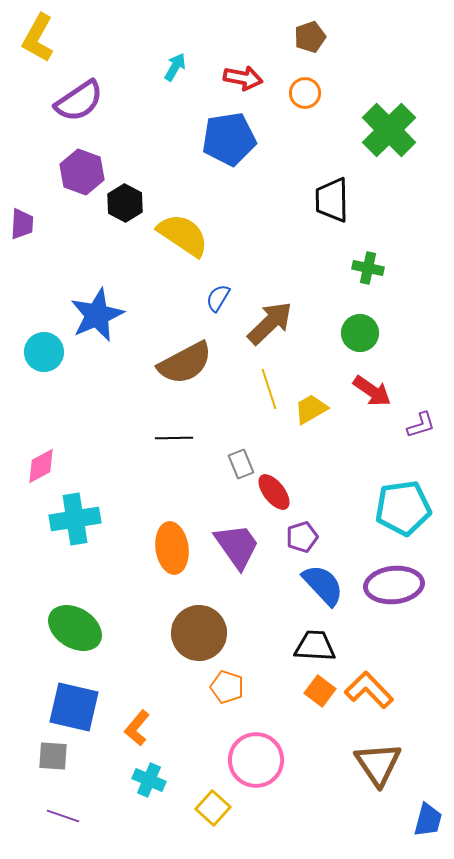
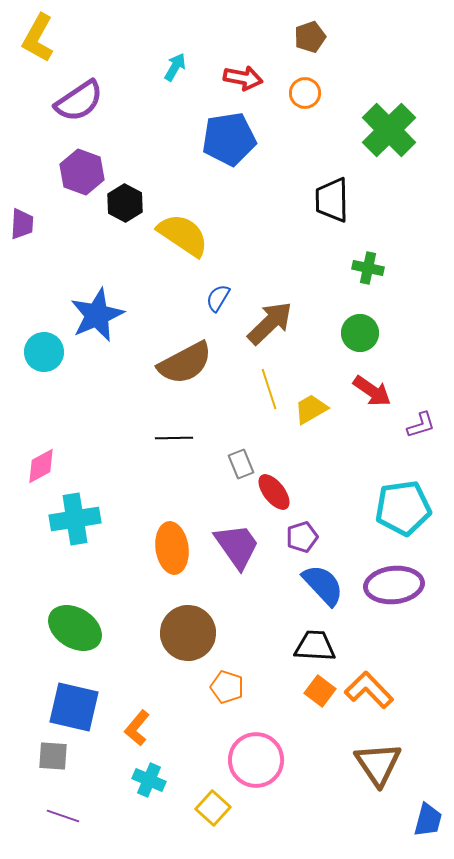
brown circle at (199, 633): moved 11 px left
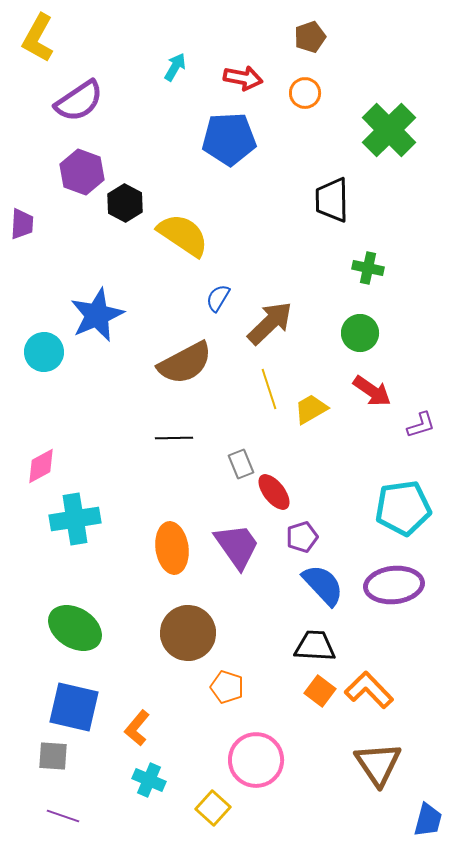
blue pentagon at (229, 139): rotated 6 degrees clockwise
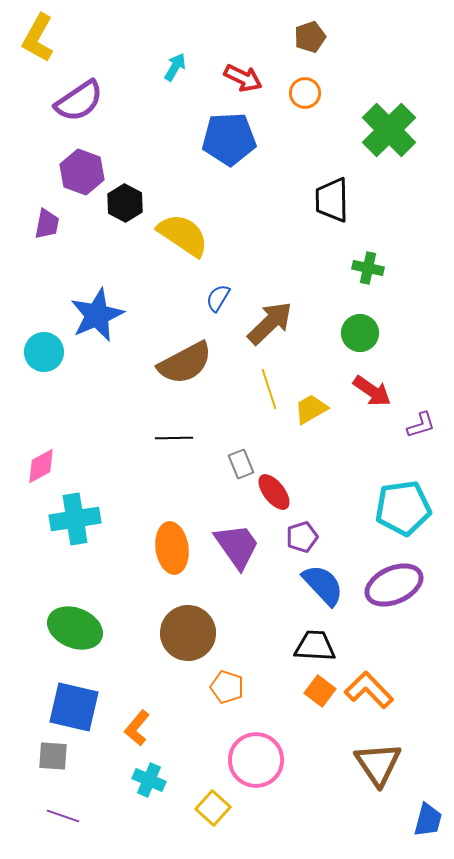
red arrow at (243, 78): rotated 15 degrees clockwise
purple trapezoid at (22, 224): moved 25 px right; rotated 8 degrees clockwise
purple ellipse at (394, 585): rotated 18 degrees counterclockwise
green ellipse at (75, 628): rotated 10 degrees counterclockwise
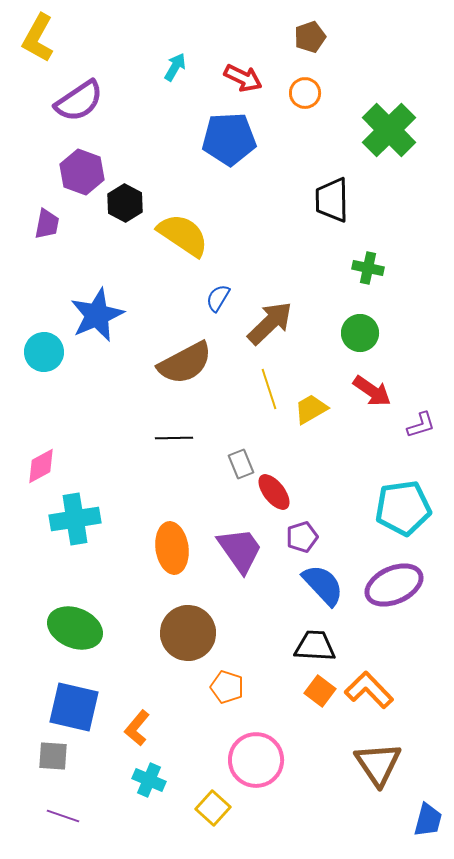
purple trapezoid at (237, 546): moved 3 px right, 4 px down
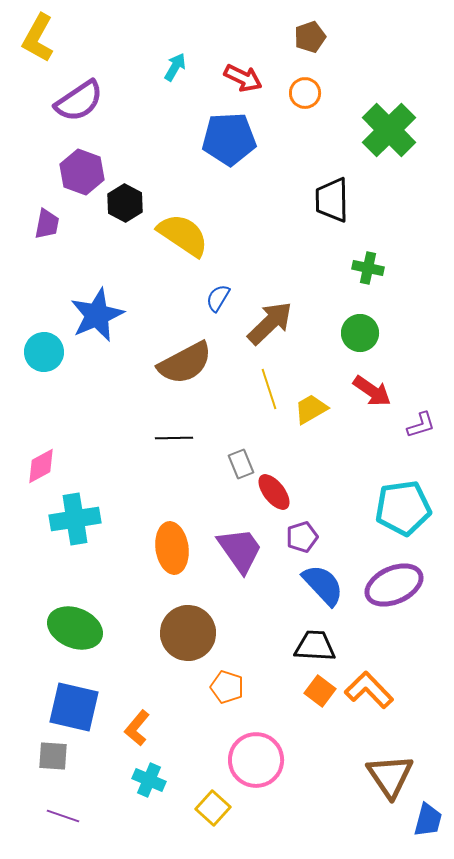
brown triangle at (378, 764): moved 12 px right, 12 px down
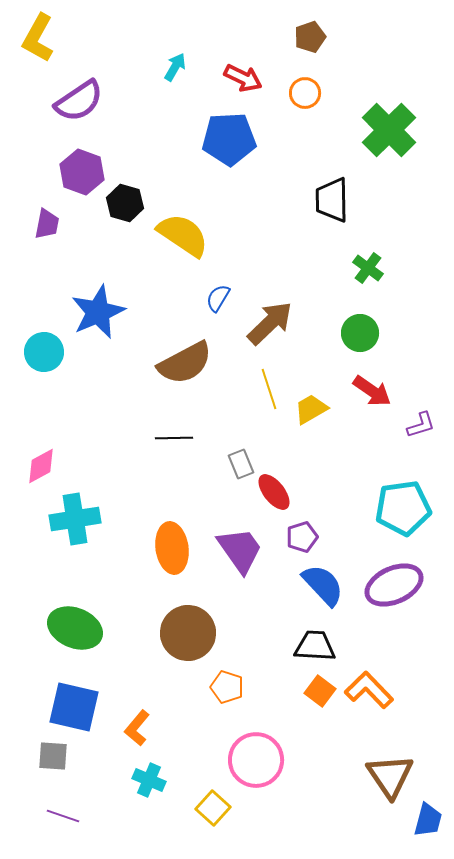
black hexagon at (125, 203): rotated 12 degrees counterclockwise
green cross at (368, 268): rotated 24 degrees clockwise
blue star at (97, 315): moved 1 px right, 3 px up
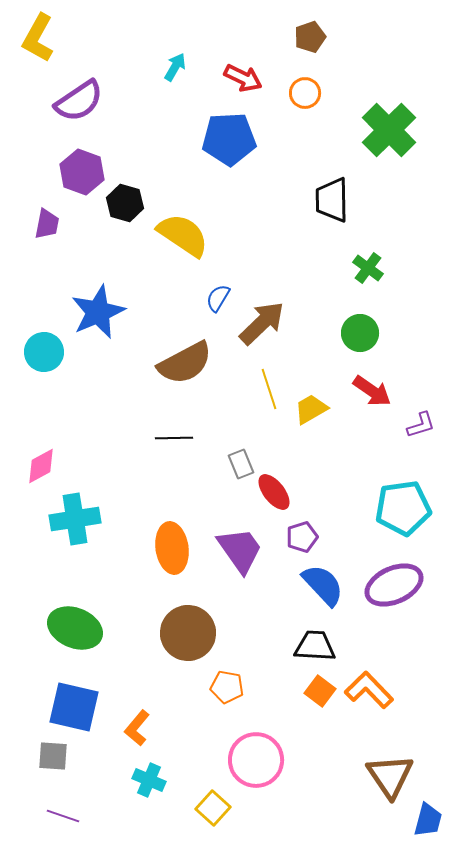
brown arrow at (270, 323): moved 8 px left
orange pentagon at (227, 687): rotated 8 degrees counterclockwise
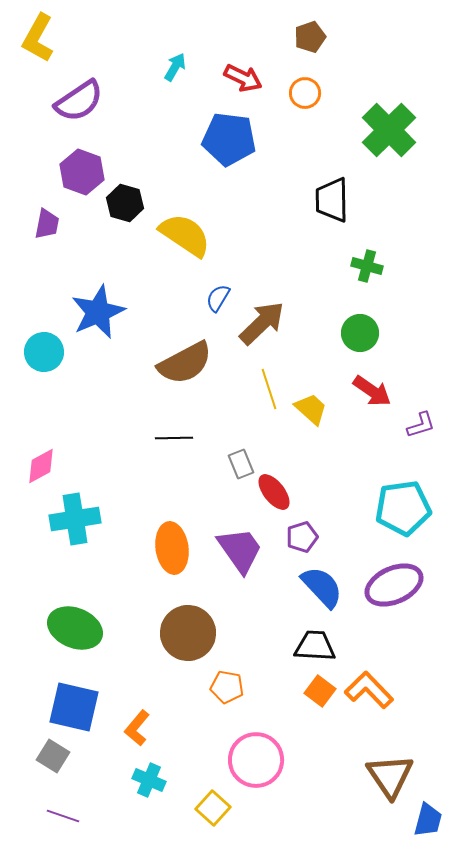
blue pentagon at (229, 139): rotated 10 degrees clockwise
yellow semicircle at (183, 235): moved 2 px right
green cross at (368, 268): moved 1 px left, 2 px up; rotated 20 degrees counterclockwise
yellow trapezoid at (311, 409): rotated 72 degrees clockwise
blue semicircle at (323, 585): moved 1 px left, 2 px down
gray square at (53, 756): rotated 28 degrees clockwise
